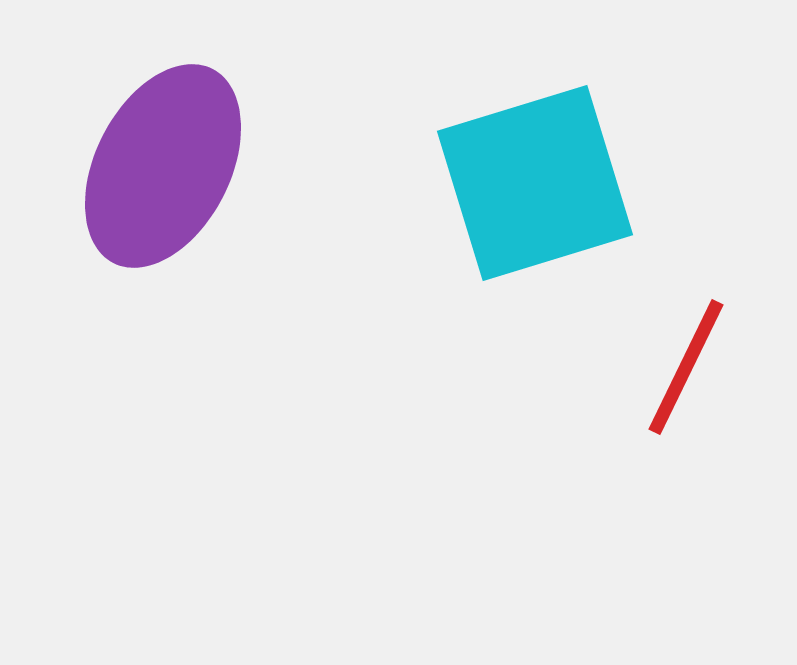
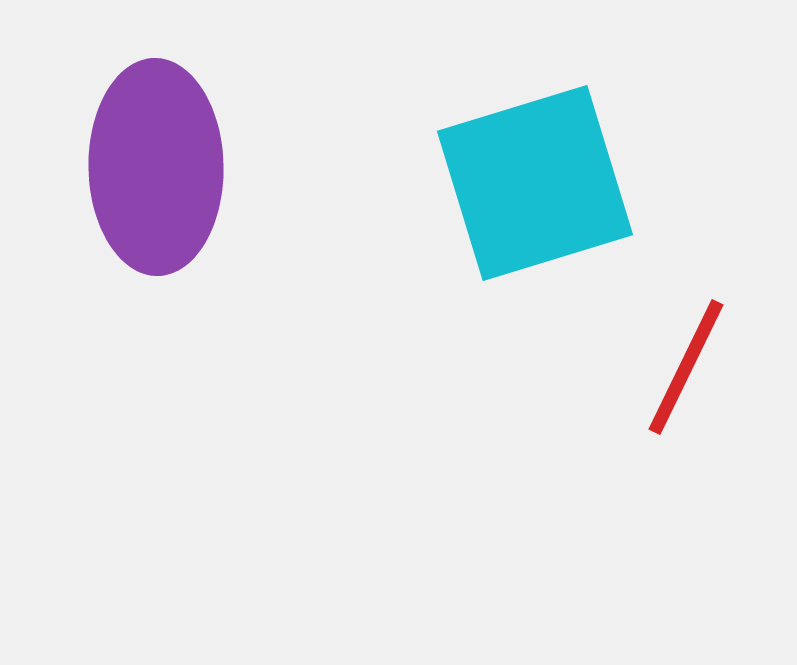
purple ellipse: moved 7 px left, 1 px down; rotated 28 degrees counterclockwise
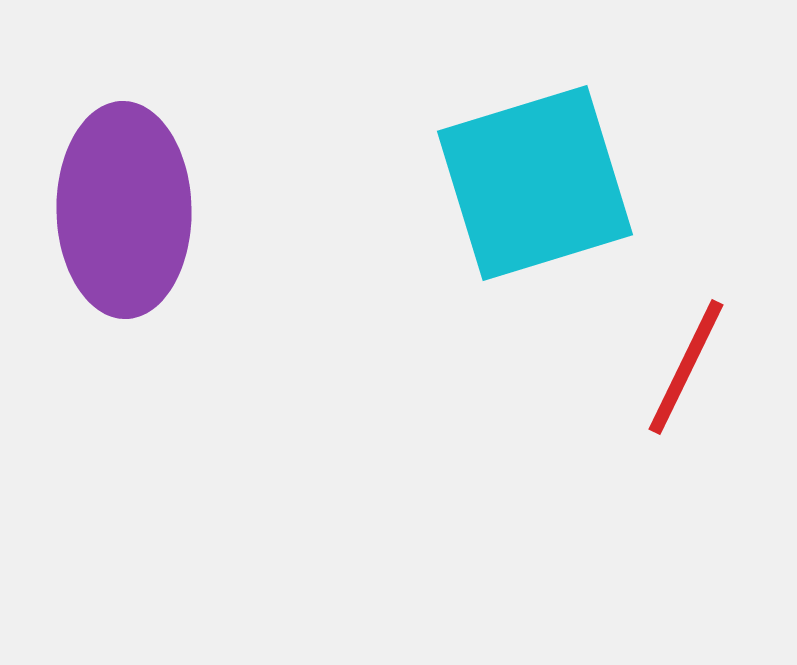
purple ellipse: moved 32 px left, 43 px down
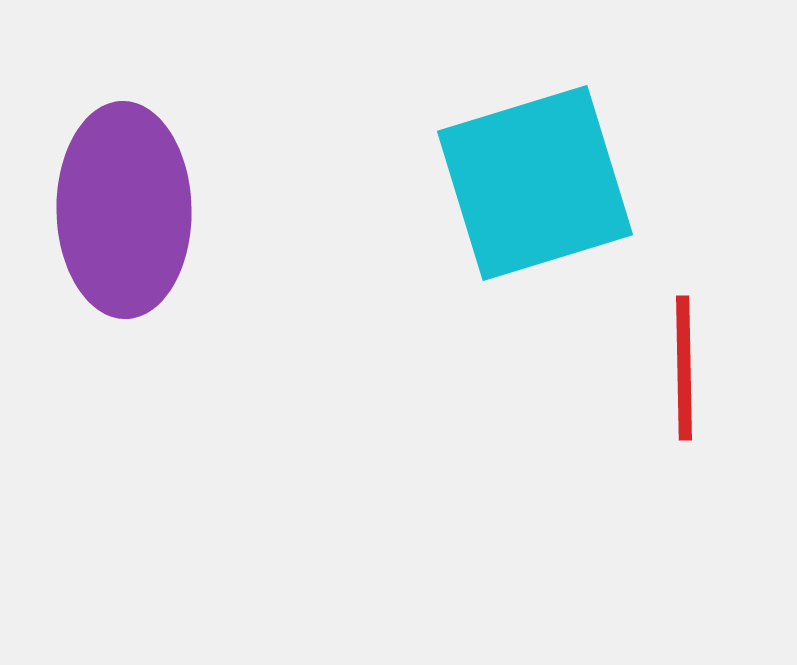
red line: moved 2 px left, 1 px down; rotated 27 degrees counterclockwise
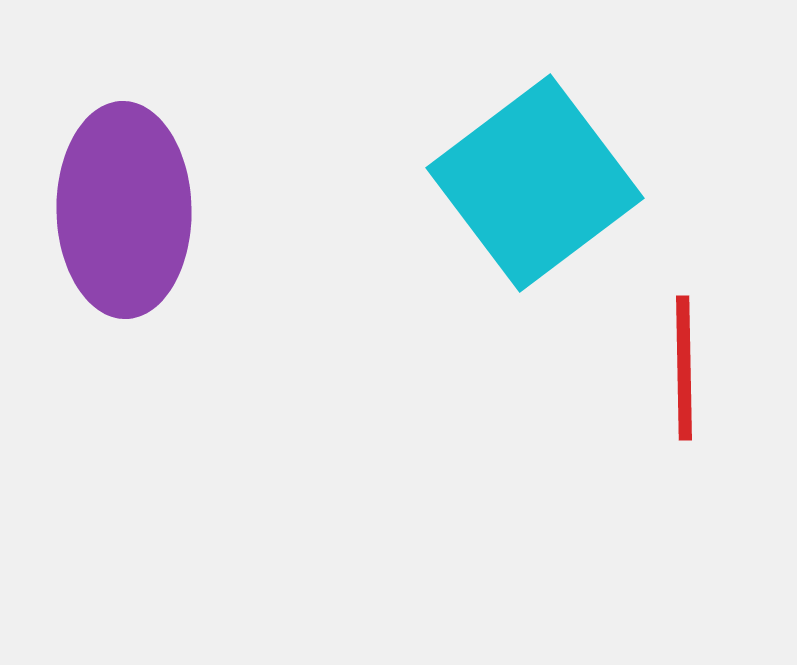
cyan square: rotated 20 degrees counterclockwise
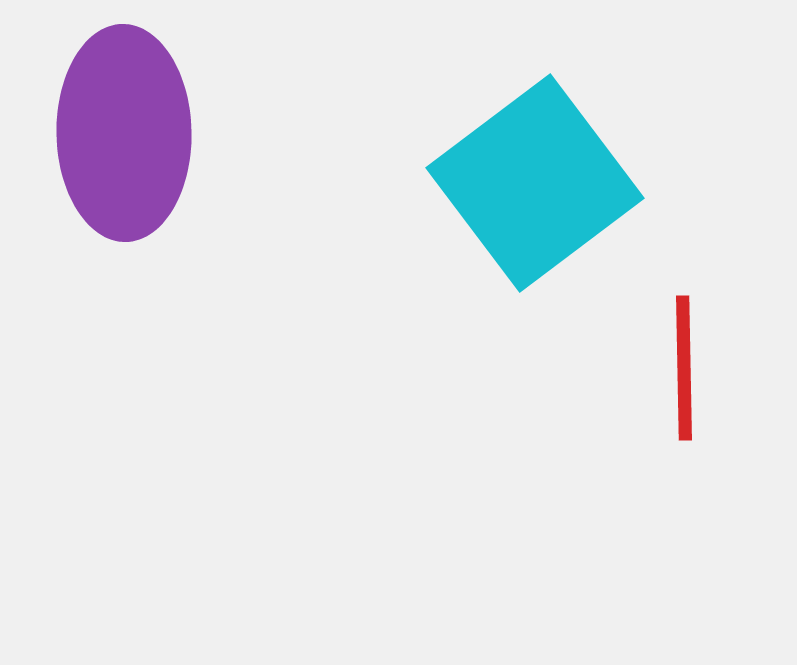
purple ellipse: moved 77 px up
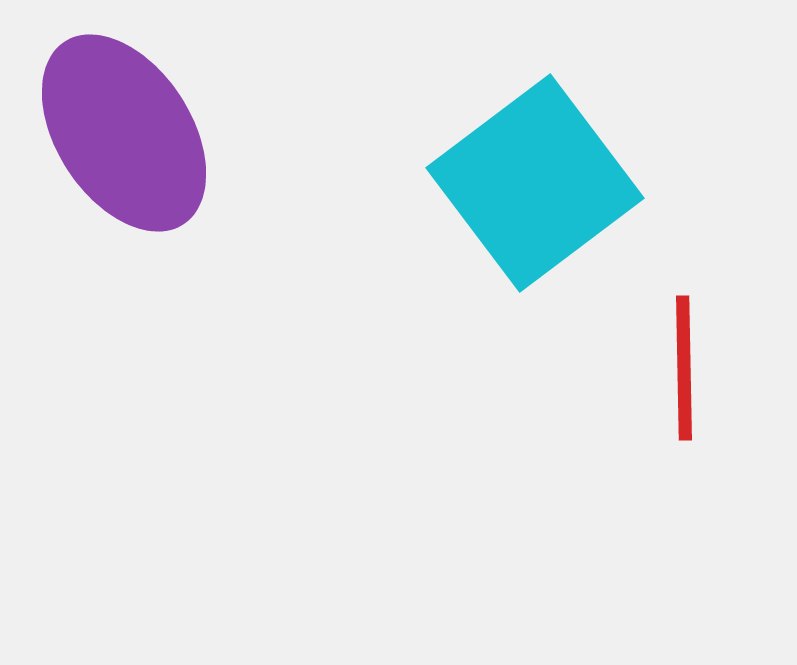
purple ellipse: rotated 32 degrees counterclockwise
